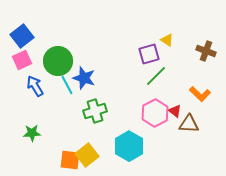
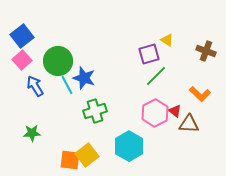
pink square: rotated 18 degrees counterclockwise
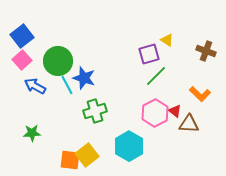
blue arrow: rotated 30 degrees counterclockwise
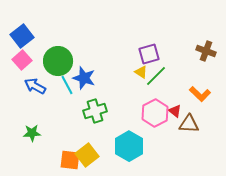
yellow triangle: moved 26 px left, 32 px down
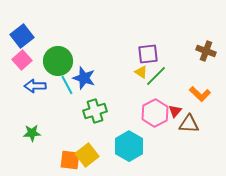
purple square: moved 1 px left; rotated 10 degrees clockwise
blue arrow: rotated 30 degrees counterclockwise
red triangle: rotated 32 degrees clockwise
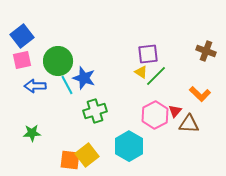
pink square: rotated 30 degrees clockwise
pink hexagon: moved 2 px down
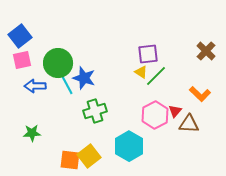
blue square: moved 2 px left
brown cross: rotated 24 degrees clockwise
green circle: moved 2 px down
yellow square: moved 2 px right, 1 px down
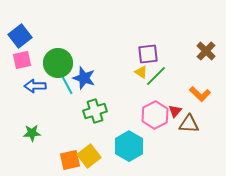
orange square: rotated 20 degrees counterclockwise
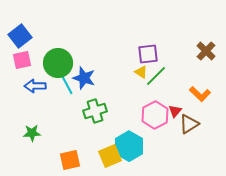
brown triangle: rotated 35 degrees counterclockwise
yellow square: moved 21 px right; rotated 15 degrees clockwise
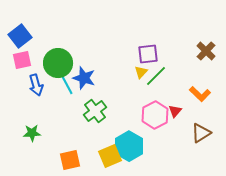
yellow triangle: rotated 40 degrees clockwise
blue arrow: moved 1 px right, 1 px up; rotated 105 degrees counterclockwise
green cross: rotated 20 degrees counterclockwise
brown triangle: moved 12 px right, 9 px down
